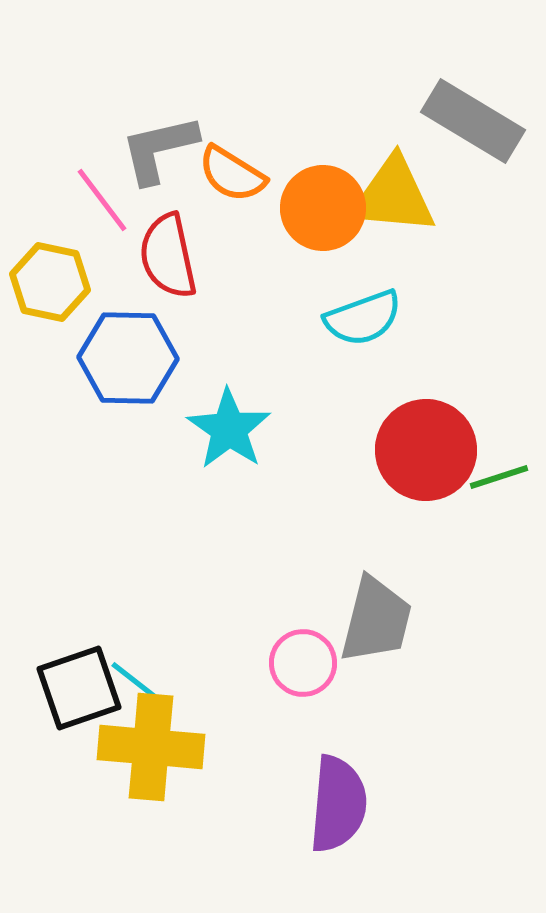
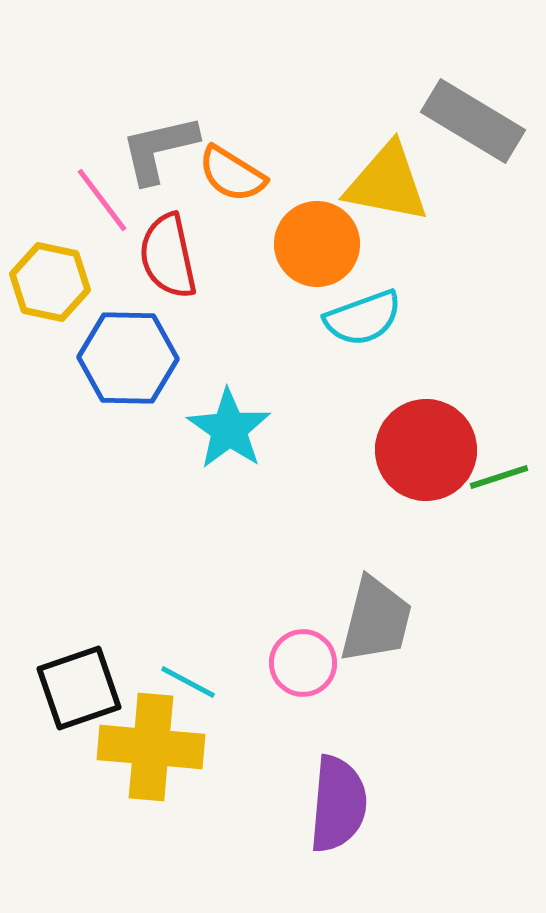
yellow triangle: moved 6 px left, 13 px up; rotated 6 degrees clockwise
orange circle: moved 6 px left, 36 px down
cyan line: moved 52 px right; rotated 10 degrees counterclockwise
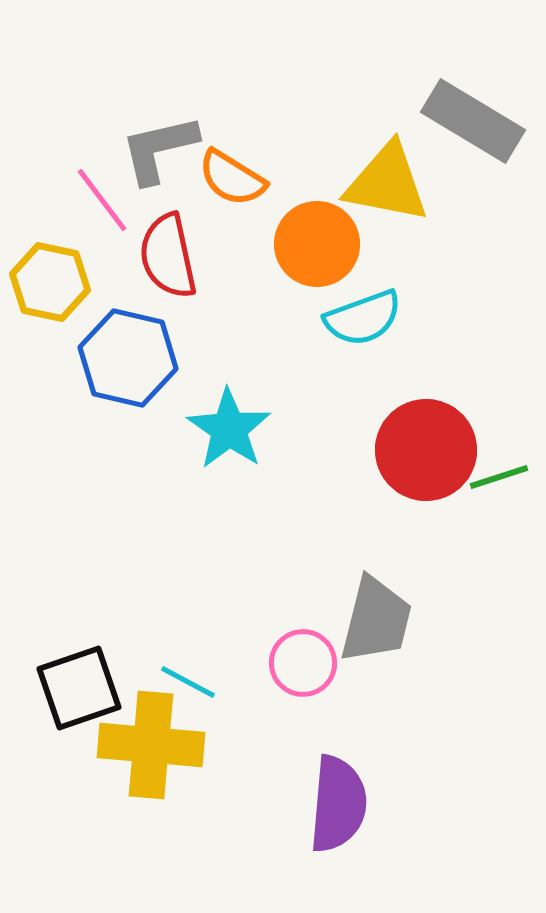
orange semicircle: moved 4 px down
blue hexagon: rotated 12 degrees clockwise
yellow cross: moved 2 px up
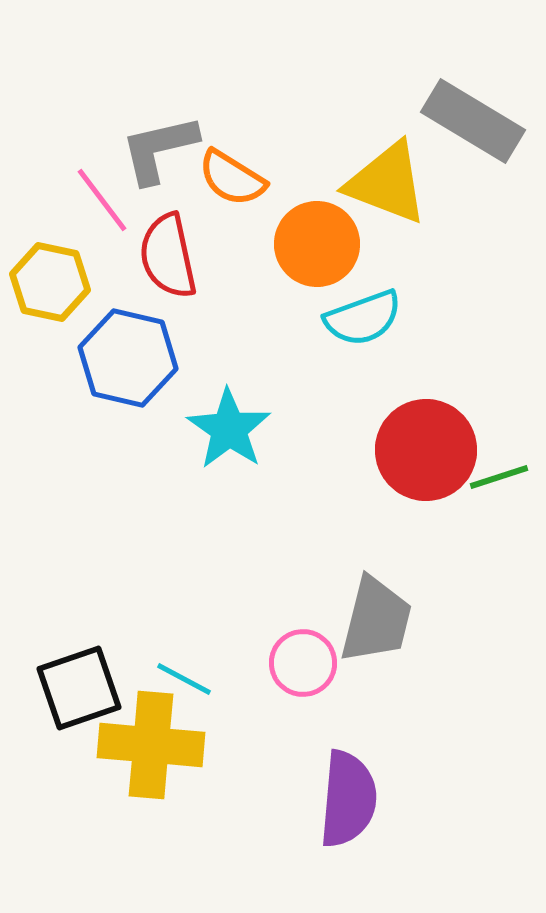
yellow triangle: rotated 10 degrees clockwise
cyan line: moved 4 px left, 3 px up
purple semicircle: moved 10 px right, 5 px up
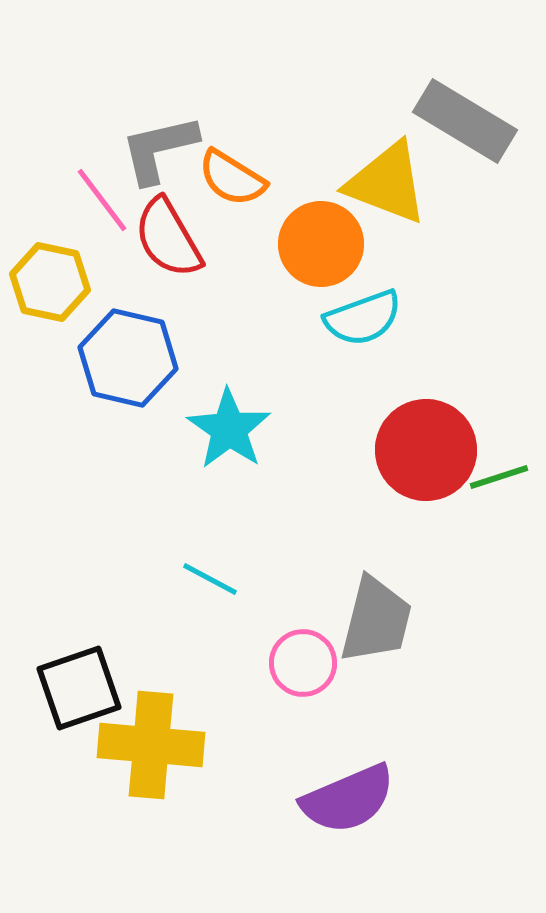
gray rectangle: moved 8 px left
orange circle: moved 4 px right
red semicircle: moved 18 px up; rotated 18 degrees counterclockwise
cyan line: moved 26 px right, 100 px up
purple semicircle: rotated 62 degrees clockwise
